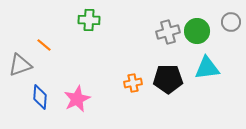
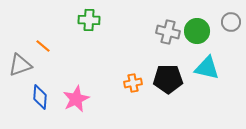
gray cross: rotated 30 degrees clockwise
orange line: moved 1 px left, 1 px down
cyan triangle: rotated 20 degrees clockwise
pink star: moved 1 px left
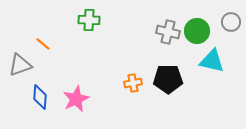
orange line: moved 2 px up
cyan triangle: moved 5 px right, 7 px up
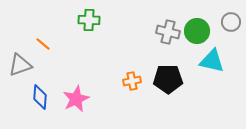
orange cross: moved 1 px left, 2 px up
